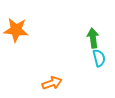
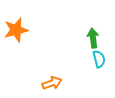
orange star: rotated 20 degrees counterclockwise
cyan semicircle: moved 1 px down
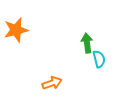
green arrow: moved 6 px left, 5 px down
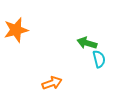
green arrow: rotated 66 degrees counterclockwise
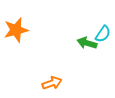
cyan semicircle: moved 4 px right, 25 px up; rotated 48 degrees clockwise
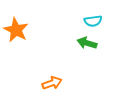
orange star: rotated 30 degrees counterclockwise
cyan semicircle: moved 10 px left, 13 px up; rotated 48 degrees clockwise
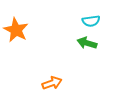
cyan semicircle: moved 2 px left
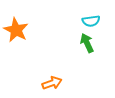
green arrow: rotated 48 degrees clockwise
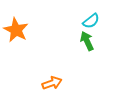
cyan semicircle: rotated 30 degrees counterclockwise
green arrow: moved 2 px up
